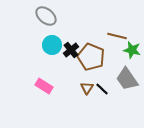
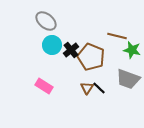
gray ellipse: moved 5 px down
gray trapezoid: moved 1 px right; rotated 35 degrees counterclockwise
black line: moved 3 px left, 1 px up
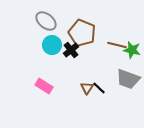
brown line: moved 9 px down
brown pentagon: moved 9 px left, 24 px up
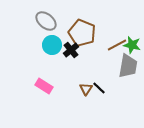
brown line: rotated 42 degrees counterclockwise
green star: moved 5 px up
gray trapezoid: moved 13 px up; rotated 100 degrees counterclockwise
brown triangle: moved 1 px left, 1 px down
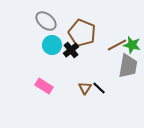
brown triangle: moved 1 px left, 1 px up
